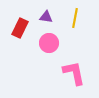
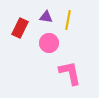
yellow line: moved 7 px left, 2 px down
pink L-shape: moved 4 px left
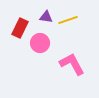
yellow line: rotated 60 degrees clockwise
pink circle: moved 9 px left
pink L-shape: moved 2 px right, 9 px up; rotated 16 degrees counterclockwise
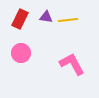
yellow line: rotated 12 degrees clockwise
red rectangle: moved 9 px up
pink circle: moved 19 px left, 10 px down
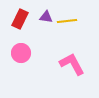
yellow line: moved 1 px left, 1 px down
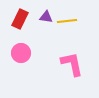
pink L-shape: rotated 16 degrees clockwise
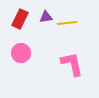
purple triangle: rotated 16 degrees counterclockwise
yellow line: moved 2 px down
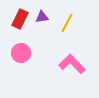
purple triangle: moved 4 px left
yellow line: rotated 54 degrees counterclockwise
pink L-shape: rotated 32 degrees counterclockwise
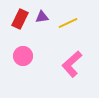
yellow line: moved 1 px right; rotated 36 degrees clockwise
pink circle: moved 2 px right, 3 px down
pink L-shape: rotated 88 degrees counterclockwise
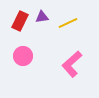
red rectangle: moved 2 px down
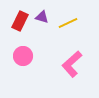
purple triangle: rotated 24 degrees clockwise
